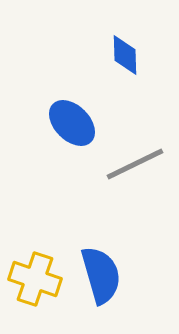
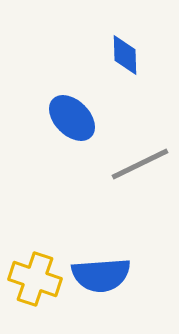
blue ellipse: moved 5 px up
gray line: moved 5 px right
blue semicircle: rotated 102 degrees clockwise
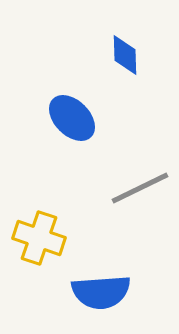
gray line: moved 24 px down
blue semicircle: moved 17 px down
yellow cross: moved 4 px right, 41 px up
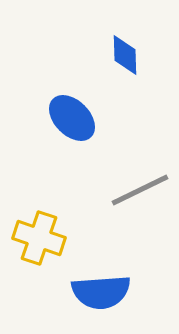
gray line: moved 2 px down
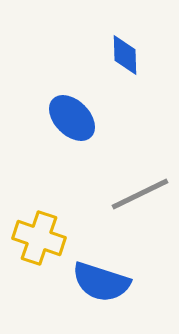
gray line: moved 4 px down
blue semicircle: moved 10 px up; rotated 22 degrees clockwise
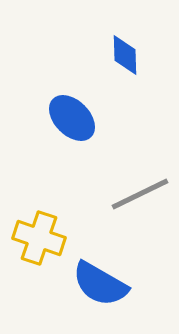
blue semicircle: moved 1 px left, 2 px down; rotated 12 degrees clockwise
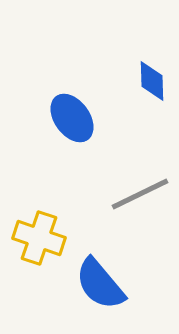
blue diamond: moved 27 px right, 26 px down
blue ellipse: rotated 9 degrees clockwise
blue semicircle: rotated 20 degrees clockwise
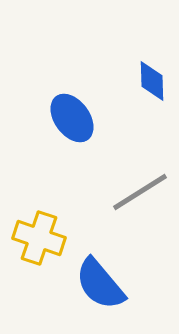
gray line: moved 2 px up; rotated 6 degrees counterclockwise
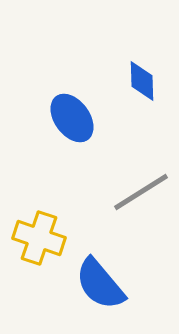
blue diamond: moved 10 px left
gray line: moved 1 px right
